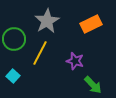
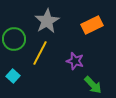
orange rectangle: moved 1 px right, 1 px down
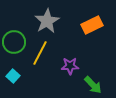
green circle: moved 3 px down
purple star: moved 5 px left, 5 px down; rotated 18 degrees counterclockwise
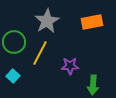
orange rectangle: moved 3 px up; rotated 15 degrees clockwise
green arrow: rotated 48 degrees clockwise
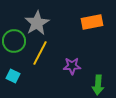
gray star: moved 10 px left, 2 px down
green circle: moved 1 px up
purple star: moved 2 px right
cyan square: rotated 16 degrees counterclockwise
green arrow: moved 5 px right
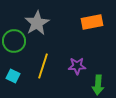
yellow line: moved 3 px right, 13 px down; rotated 10 degrees counterclockwise
purple star: moved 5 px right
